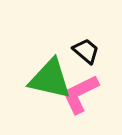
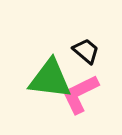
green triangle: rotated 6 degrees counterclockwise
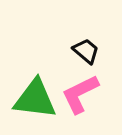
green triangle: moved 15 px left, 20 px down
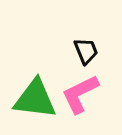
black trapezoid: rotated 28 degrees clockwise
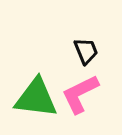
green triangle: moved 1 px right, 1 px up
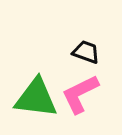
black trapezoid: moved 1 px down; rotated 48 degrees counterclockwise
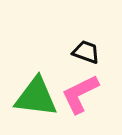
green triangle: moved 1 px up
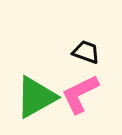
green triangle: rotated 36 degrees counterclockwise
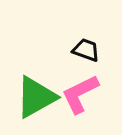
black trapezoid: moved 2 px up
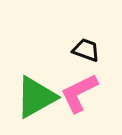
pink L-shape: moved 1 px left, 1 px up
